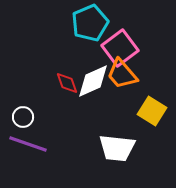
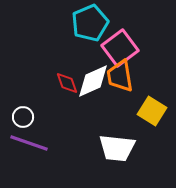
orange trapezoid: moved 2 px left, 2 px down; rotated 32 degrees clockwise
purple line: moved 1 px right, 1 px up
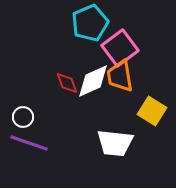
white trapezoid: moved 2 px left, 5 px up
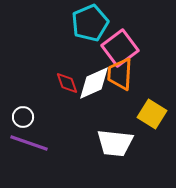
orange trapezoid: moved 2 px up; rotated 12 degrees clockwise
white diamond: moved 1 px right, 2 px down
yellow square: moved 3 px down
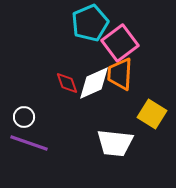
pink square: moved 5 px up
white circle: moved 1 px right
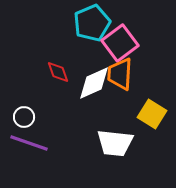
cyan pentagon: moved 2 px right
red diamond: moved 9 px left, 11 px up
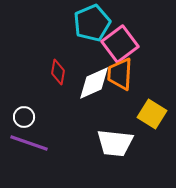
pink square: moved 1 px down
red diamond: rotated 30 degrees clockwise
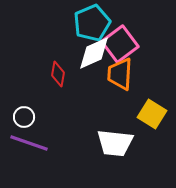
red diamond: moved 2 px down
white diamond: moved 30 px up
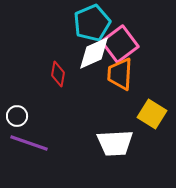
white circle: moved 7 px left, 1 px up
white trapezoid: rotated 9 degrees counterclockwise
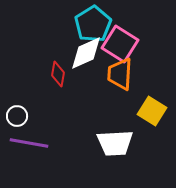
cyan pentagon: moved 1 px right, 1 px down; rotated 9 degrees counterclockwise
pink square: rotated 21 degrees counterclockwise
white diamond: moved 8 px left
yellow square: moved 3 px up
purple line: rotated 9 degrees counterclockwise
